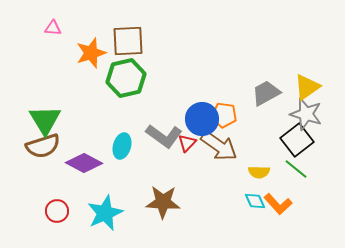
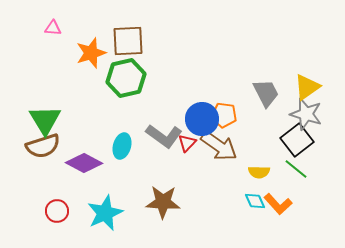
gray trapezoid: rotated 92 degrees clockwise
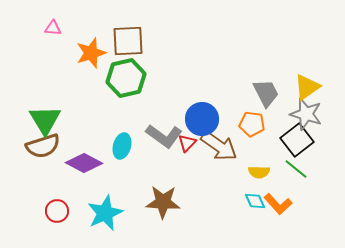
orange pentagon: moved 28 px right, 9 px down
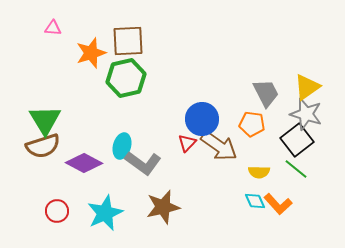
gray L-shape: moved 21 px left, 27 px down
brown star: moved 5 px down; rotated 16 degrees counterclockwise
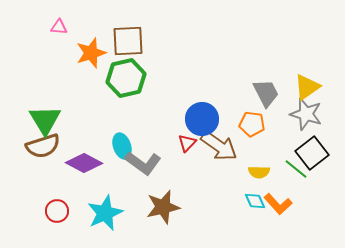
pink triangle: moved 6 px right, 1 px up
black square: moved 15 px right, 13 px down
cyan ellipse: rotated 35 degrees counterclockwise
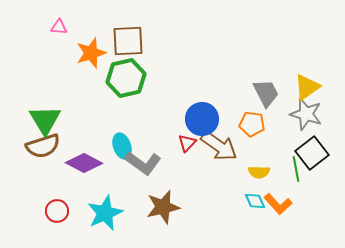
green line: rotated 40 degrees clockwise
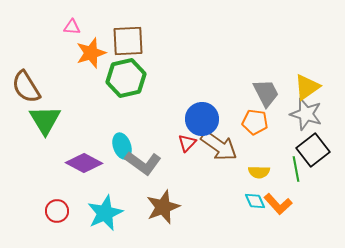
pink triangle: moved 13 px right
orange pentagon: moved 3 px right, 2 px up
brown semicircle: moved 17 px left, 59 px up; rotated 76 degrees clockwise
black square: moved 1 px right, 3 px up
brown star: rotated 8 degrees counterclockwise
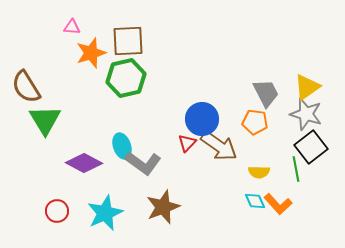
black square: moved 2 px left, 3 px up
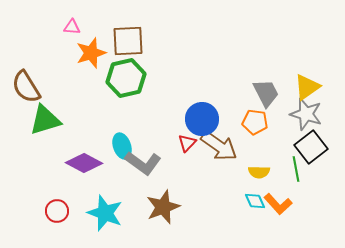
green triangle: rotated 44 degrees clockwise
cyan star: rotated 27 degrees counterclockwise
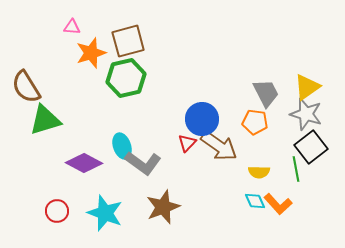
brown square: rotated 12 degrees counterclockwise
